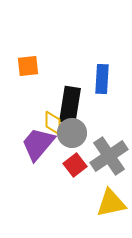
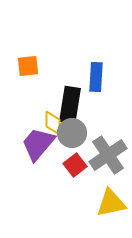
blue rectangle: moved 6 px left, 2 px up
gray cross: moved 1 px left, 1 px up
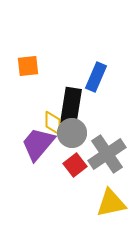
blue rectangle: rotated 20 degrees clockwise
black rectangle: moved 1 px right, 1 px down
gray cross: moved 1 px left, 1 px up
